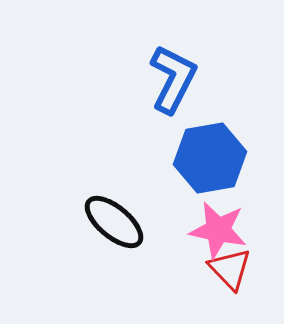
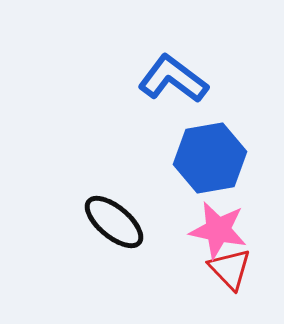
blue L-shape: rotated 80 degrees counterclockwise
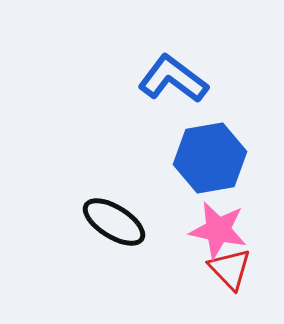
black ellipse: rotated 8 degrees counterclockwise
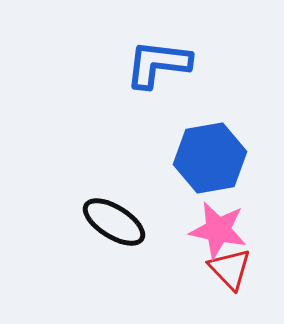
blue L-shape: moved 15 px left, 15 px up; rotated 30 degrees counterclockwise
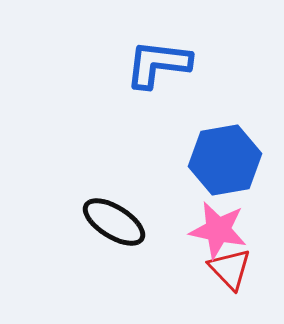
blue hexagon: moved 15 px right, 2 px down
